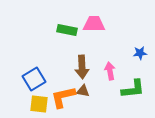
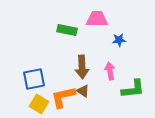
pink trapezoid: moved 3 px right, 5 px up
blue star: moved 21 px left, 13 px up
blue square: rotated 20 degrees clockwise
brown triangle: rotated 24 degrees clockwise
yellow square: rotated 24 degrees clockwise
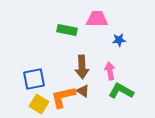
green L-shape: moved 12 px left, 2 px down; rotated 145 degrees counterclockwise
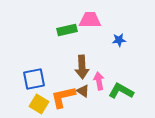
pink trapezoid: moved 7 px left, 1 px down
green rectangle: rotated 24 degrees counterclockwise
pink arrow: moved 11 px left, 10 px down
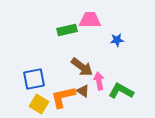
blue star: moved 2 px left
brown arrow: rotated 50 degrees counterclockwise
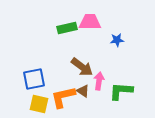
pink trapezoid: moved 2 px down
green rectangle: moved 2 px up
pink arrow: rotated 18 degrees clockwise
green L-shape: rotated 25 degrees counterclockwise
yellow square: rotated 18 degrees counterclockwise
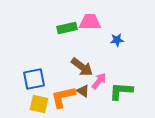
pink arrow: rotated 30 degrees clockwise
